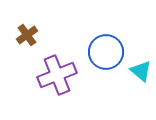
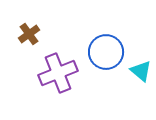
brown cross: moved 2 px right, 1 px up
purple cross: moved 1 px right, 2 px up
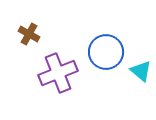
brown cross: rotated 25 degrees counterclockwise
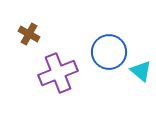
blue circle: moved 3 px right
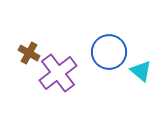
brown cross: moved 19 px down
purple cross: rotated 15 degrees counterclockwise
